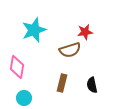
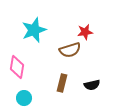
black semicircle: rotated 91 degrees counterclockwise
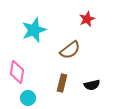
red star: moved 2 px right, 13 px up; rotated 14 degrees counterclockwise
brown semicircle: rotated 20 degrees counterclockwise
pink diamond: moved 5 px down
cyan circle: moved 4 px right
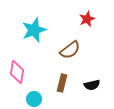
cyan circle: moved 6 px right, 1 px down
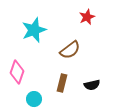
red star: moved 2 px up
pink diamond: rotated 10 degrees clockwise
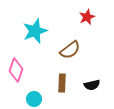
cyan star: moved 1 px right, 1 px down
pink diamond: moved 1 px left, 2 px up
brown rectangle: rotated 12 degrees counterclockwise
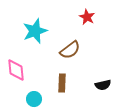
red star: rotated 21 degrees counterclockwise
pink diamond: rotated 25 degrees counterclockwise
black semicircle: moved 11 px right
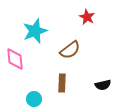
pink diamond: moved 1 px left, 11 px up
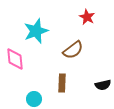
cyan star: moved 1 px right
brown semicircle: moved 3 px right
